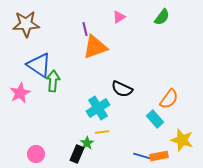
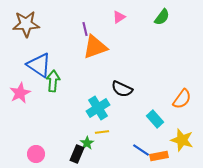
orange semicircle: moved 13 px right
blue line: moved 1 px left, 6 px up; rotated 18 degrees clockwise
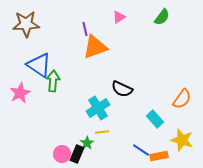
pink circle: moved 26 px right
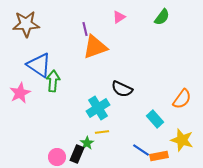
pink circle: moved 5 px left, 3 px down
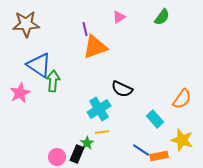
cyan cross: moved 1 px right, 1 px down
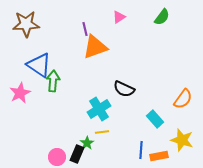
black semicircle: moved 2 px right
orange semicircle: moved 1 px right
blue line: rotated 60 degrees clockwise
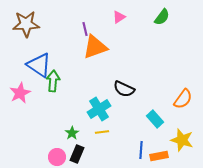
green star: moved 15 px left, 10 px up
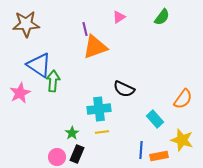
cyan cross: rotated 25 degrees clockwise
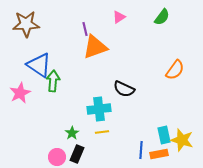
orange semicircle: moved 8 px left, 29 px up
cyan rectangle: moved 9 px right, 16 px down; rotated 30 degrees clockwise
orange rectangle: moved 2 px up
